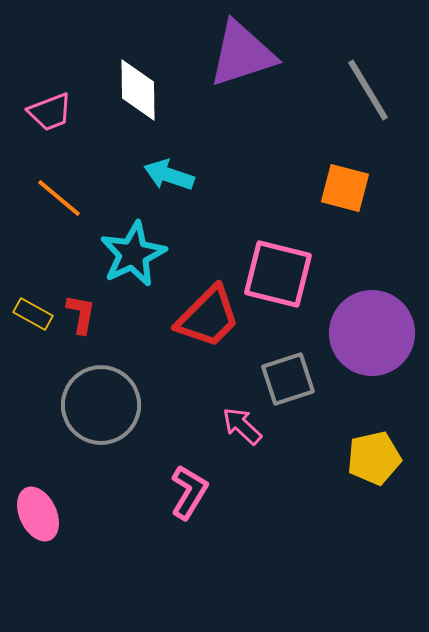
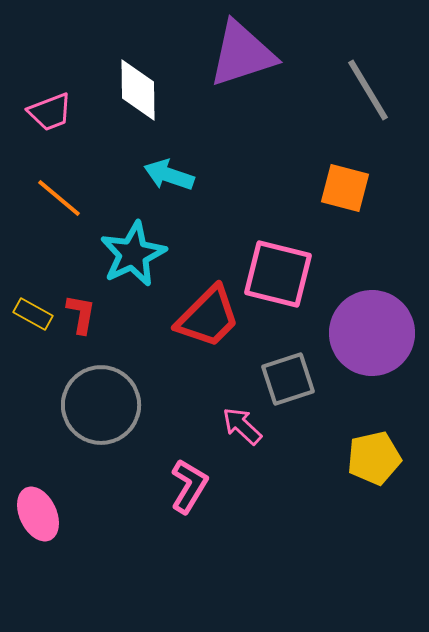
pink L-shape: moved 6 px up
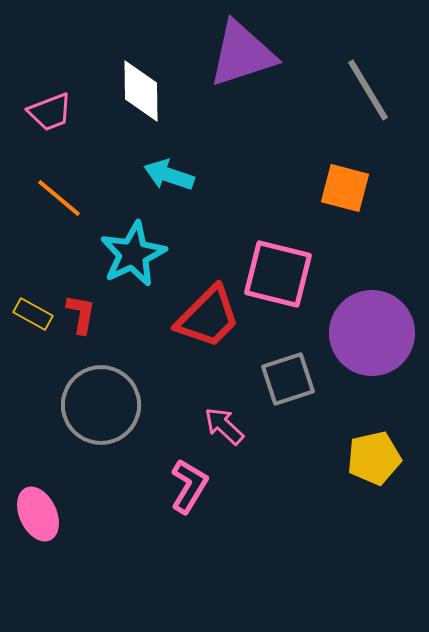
white diamond: moved 3 px right, 1 px down
pink arrow: moved 18 px left
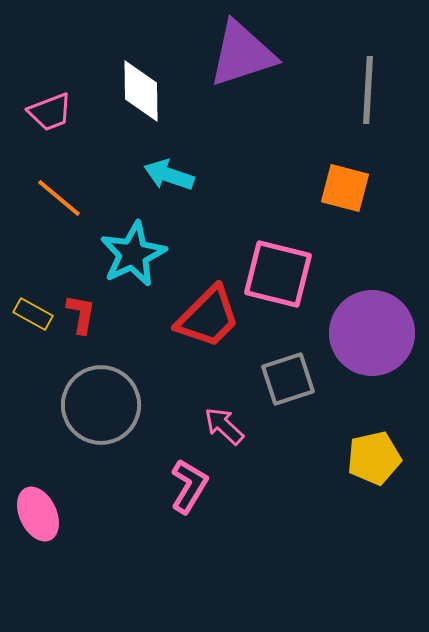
gray line: rotated 34 degrees clockwise
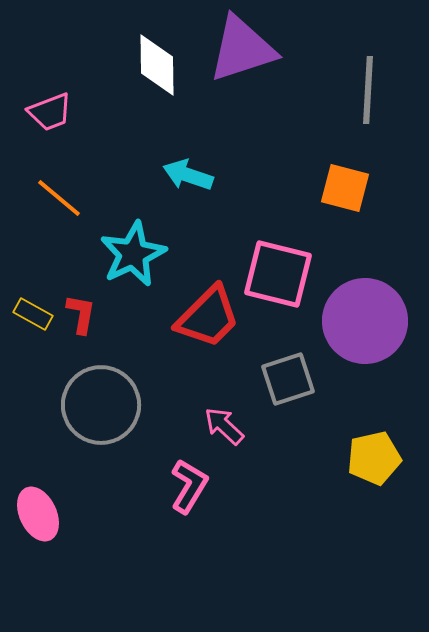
purple triangle: moved 5 px up
white diamond: moved 16 px right, 26 px up
cyan arrow: moved 19 px right
purple circle: moved 7 px left, 12 px up
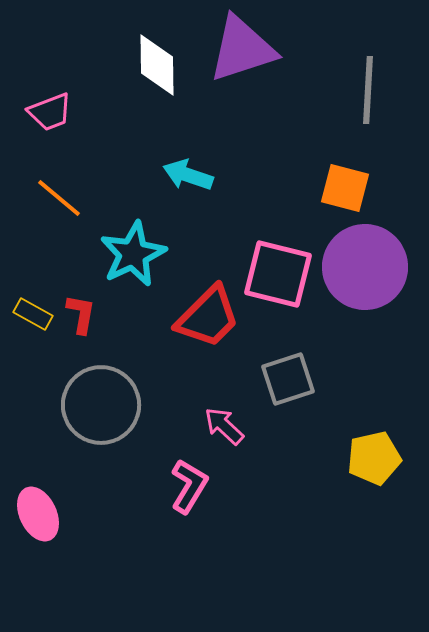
purple circle: moved 54 px up
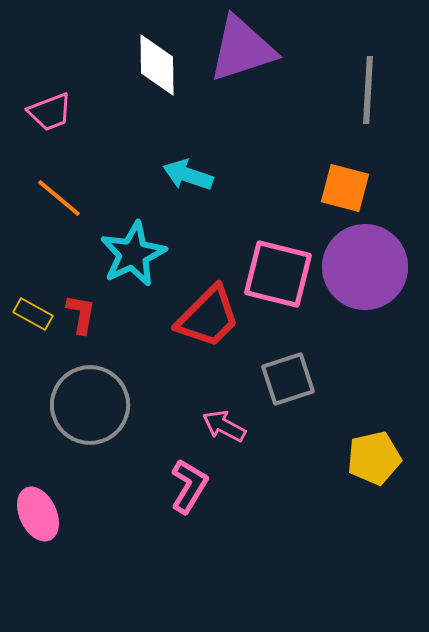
gray circle: moved 11 px left
pink arrow: rotated 15 degrees counterclockwise
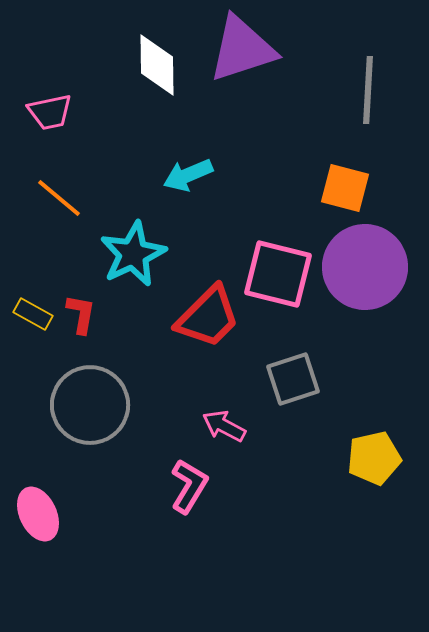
pink trapezoid: rotated 9 degrees clockwise
cyan arrow: rotated 42 degrees counterclockwise
gray square: moved 5 px right
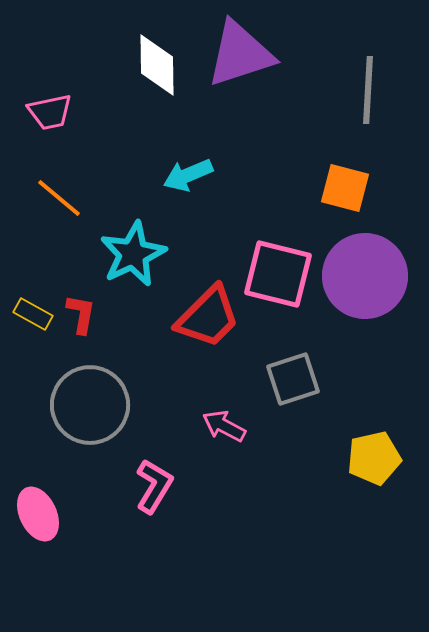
purple triangle: moved 2 px left, 5 px down
purple circle: moved 9 px down
pink L-shape: moved 35 px left
